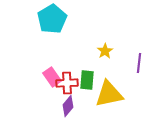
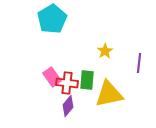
red cross: rotated 10 degrees clockwise
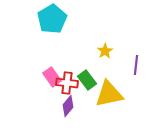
purple line: moved 3 px left, 2 px down
green rectangle: rotated 42 degrees counterclockwise
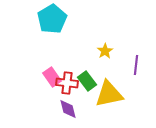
green rectangle: moved 1 px down
purple diamond: moved 3 px down; rotated 55 degrees counterclockwise
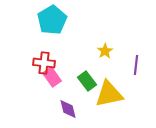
cyan pentagon: moved 1 px down
red cross: moved 23 px left, 20 px up
